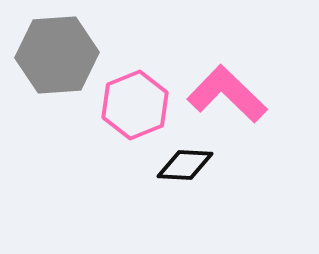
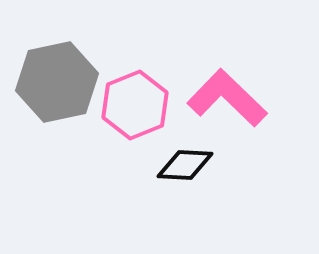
gray hexagon: moved 27 px down; rotated 8 degrees counterclockwise
pink L-shape: moved 4 px down
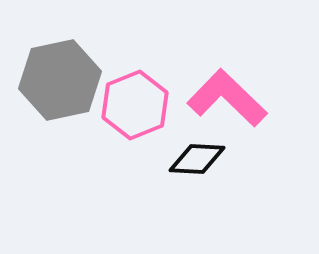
gray hexagon: moved 3 px right, 2 px up
black diamond: moved 12 px right, 6 px up
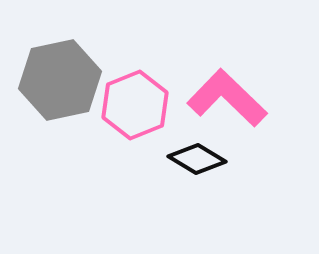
black diamond: rotated 28 degrees clockwise
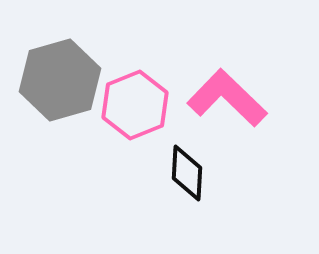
gray hexagon: rotated 4 degrees counterclockwise
black diamond: moved 10 px left, 14 px down; rotated 62 degrees clockwise
